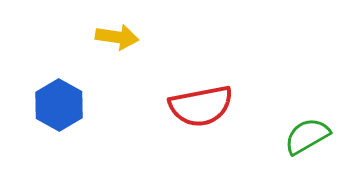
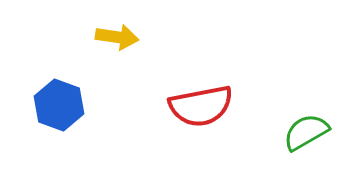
blue hexagon: rotated 9 degrees counterclockwise
green semicircle: moved 1 px left, 4 px up
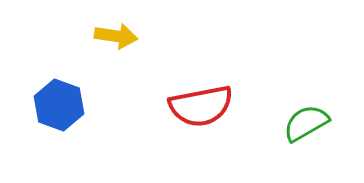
yellow arrow: moved 1 px left, 1 px up
green semicircle: moved 9 px up
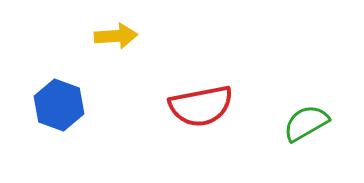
yellow arrow: rotated 12 degrees counterclockwise
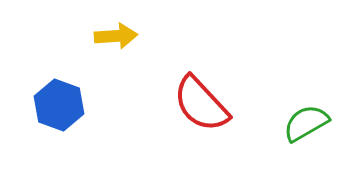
red semicircle: moved 2 px up; rotated 58 degrees clockwise
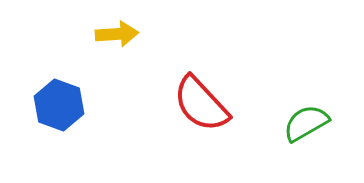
yellow arrow: moved 1 px right, 2 px up
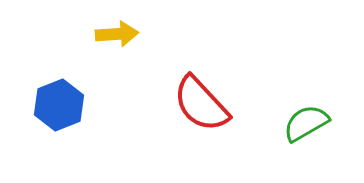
blue hexagon: rotated 18 degrees clockwise
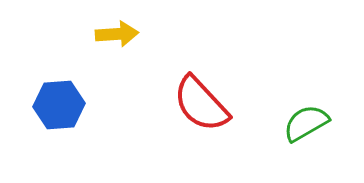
blue hexagon: rotated 18 degrees clockwise
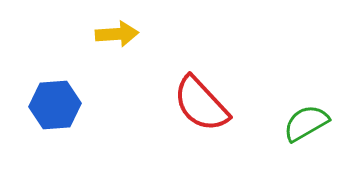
blue hexagon: moved 4 px left
